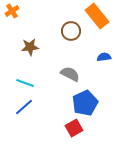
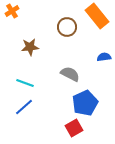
brown circle: moved 4 px left, 4 px up
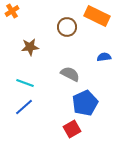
orange rectangle: rotated 25 degrees counterclockwise
red square: moved 2 px left, 1 px down
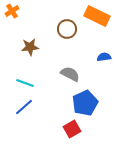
brown circle: moved 2 px down
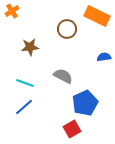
gray semicircle: moved 7 px left, 2 px down
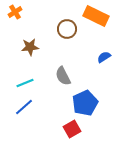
orange cross: moved 3 px right, 1 px down
orange rectangle: moved 1 px left
blue semicircle: rotated 24 degrees counterclockwise
gray semicircle: rotated 144 degrees counterclockwise
cyan line: rotated 42 degrees counterclockwise
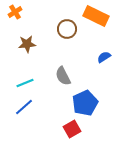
brown star: moved 3 px left, 3 px up
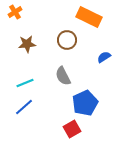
orange rectangle: moved 7 px left, 1 px down
brown circle: moved 11 px down
